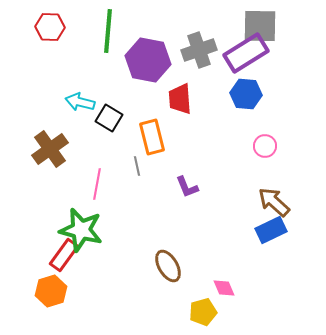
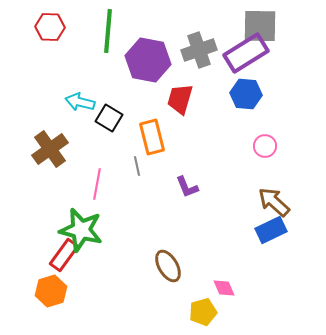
red trapezoid: rotated 20 degrees clockwise
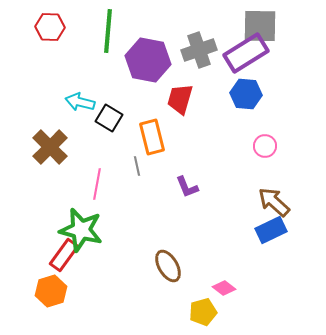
brown cross: moved 2 px up; rotated 9 degrees counterclockwise
pink diamond: rotated 30 degrees counterclockwise
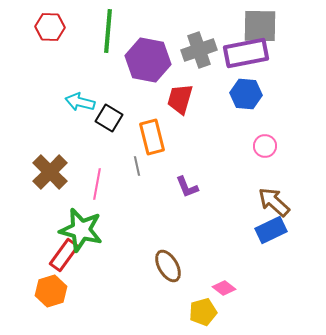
purple rectangle: rotated 21 degrees clockwise
brown cross: moved 25 px down
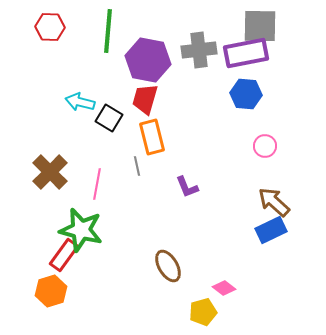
gray cross: rotated 12 degrees clockwise
red trapezoid: moved 35 px left
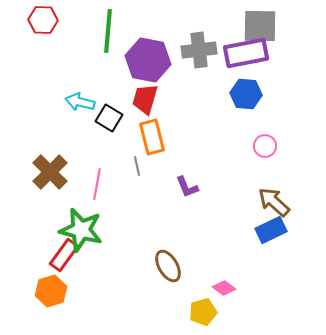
red hexagon: moved 7 px left, 7 px up
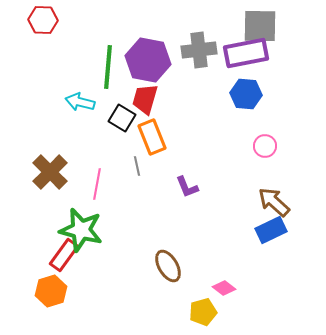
green line: moved 36 px down
black square: moved 13 px right
orange rectangle: rotated 8 degrees counterclockwise
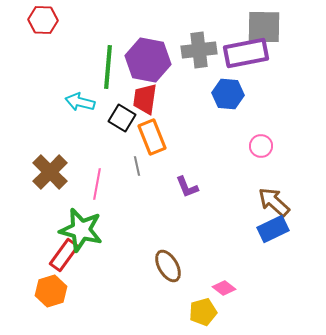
gray square: moved 4 px right, 1 px down
blue hexagon: moved 18 px left
red trapezoid: rotated 8 degrees counterclockwise
pink circle: moved 4 px left
blue rectangle: moved 2 px right, 1 px up
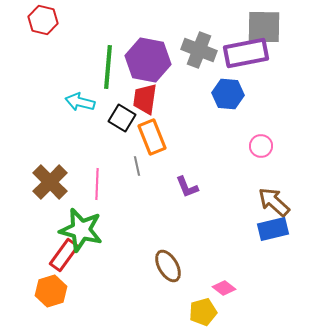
red hexagon: rotated 12 degrees clockwise
gray cross: rotated 28 degrees clockwise
brown cross: moved 10 px down
pink line: rotated 8 degrees counterclockwise
blue rectangle: rotated 12 degrees clockwise
